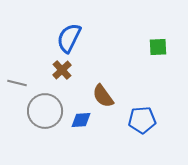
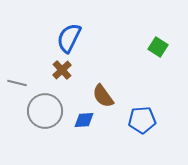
green square: rotated 36 degrees clockwise
blue diamond: moved 3 px right
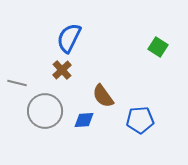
blue pentagon: moved 2 px left
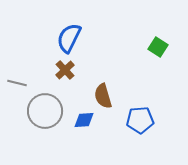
brown cross: moved 3 px right
brown semicircle: rotated 20 degrees clockwise
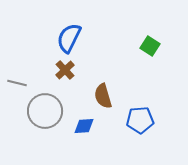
green square: moved 8 px left, 1 px up
blue diamond: moved 6 px down
